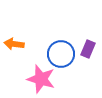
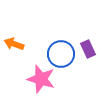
orange arrow: rotated 12 degrees clockwise
purple rectangle: rotated 48 degrees counterclockwise
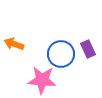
pink star: moved 1 px right, 1 px down; rotated 12 degrees counterclockwise
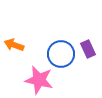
orange arrow: moved 1 px down
pink star: moved 3 px left; rotated 8 degrees clockwise
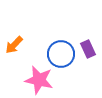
orange arrow: rotated 66 degrees counterclockwise
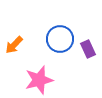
blue circle: moved 1 px left, 15 px up
pink star: rotated 28 degrees counterclockwise
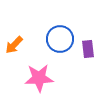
purple rectangle: rotated 18 degrees clockwise
pink star: moved 2 px up; rotated 12 degrees clockwise
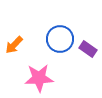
purple rectangle: rotated 48 degrees counterclockwise
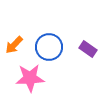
blue circle: moved 11 px left, 8 px down
pink star: moved 9 px left
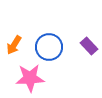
orange arrow: rotated 12 degrees counterclockwise
purple rectangle: moved 1 px right, 3 px up; rotated 12 degrees clockwise
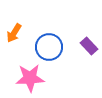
orange arrow: moved 12 px up
